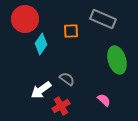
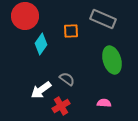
red circle: moved 3 px up
green ellipse: moved 5 px left
pink semicircle: moved 3 px down; rotated 40 degrees counterclockwise
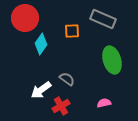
red circle: moved 2 px down
orange square: moved 1 px right
pink semicircle: rotated 16 degrees counterclockwise
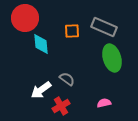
gray rectangle: moved 1 px right, 8 px down
cyan diamond: rotated 40 degrees counterclockwise
green ellipse: moved 2 px up
